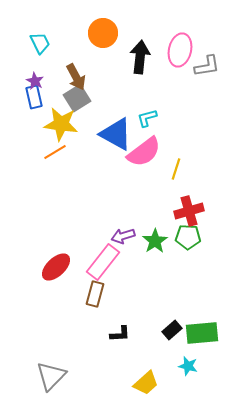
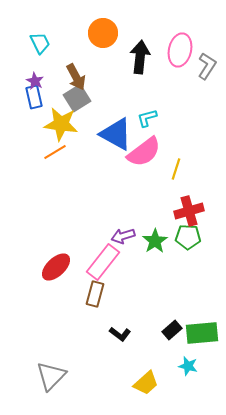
gray L-shape: rotated 48 degrees counterclockwise
black L-shape: rotated 40 degrees clockwise
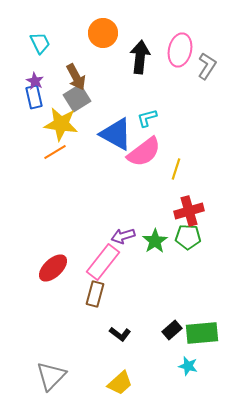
red ellipse: moved 3 px left, 1 px down
yellow trapezoid: moved 26 px left
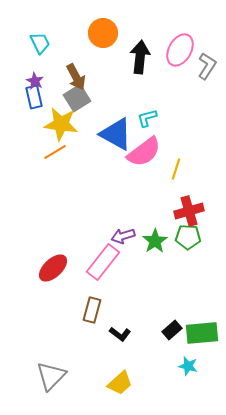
pink ellipse: rotated 16 degrees clockwise
brown rectangle: moved 3 px left, 16 px down
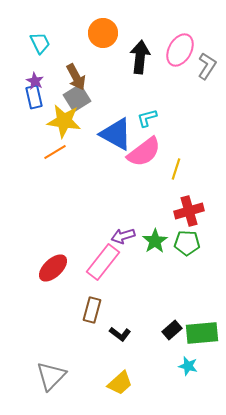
yellow star: moved 3 px right, 3 px up
green pentagon: moved 1 px left, 6 px down
